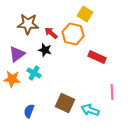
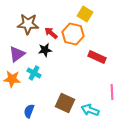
black star: rotated 24 degrees counterclockwise
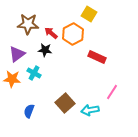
yellow square: moved 4 px right
orange hexagon: rotated 20 degrees clockwise
black star: rotated 16 degrees clockwise
pink line: rotated 35 degrees clockwise
brown square: rotated 24 degrees clockwise
cyan arrow: rotated 30 degrees counterclockwise
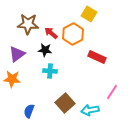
cyan cross: moved 16 px right, 2 px up; rotated 24 degrees counterclockwise
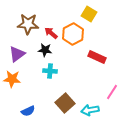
blue semicircle: moved 1 px left; rotated 136 degrees counterclockwise
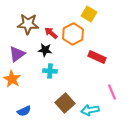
orange star: rotated 24 degrees clockwise
pink line: rotated 56 degrees counterclockwise
blue semicircle: moved 4 px left
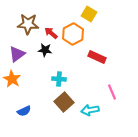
cyan cross: moved 9 px right, 8 px down
brown square: moved 1 px left, 1 px up
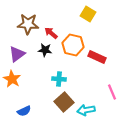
yellow square: moved 1 px left
orange hexagon: moved 11 px down; rotated 20 degrees counterclockwise
cyan arrow: moved 4 px left
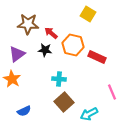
cyan arrow: moved 3 px right, 4 px down; rotated 18 degrees counterclockwise
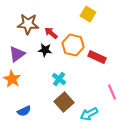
cyan cross: rotated 32 degrees clockwise
